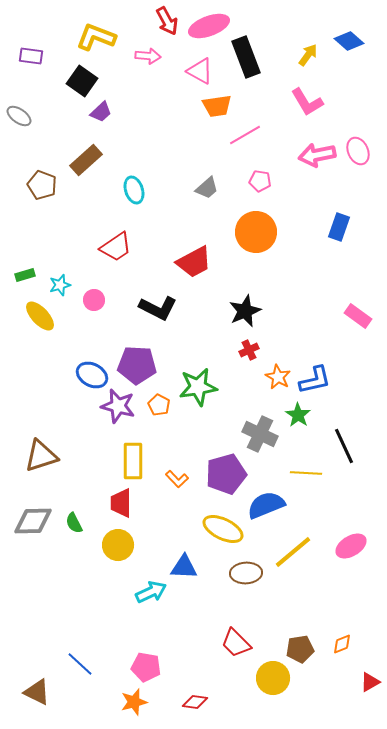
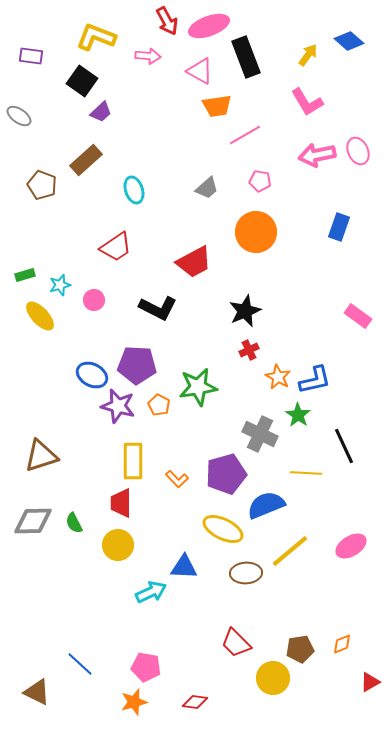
yellow line at (293, 552): moved 3 px left, 1 px up
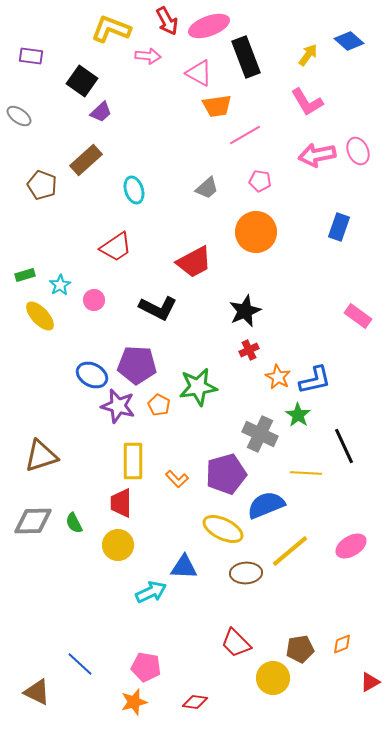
yellow L-shape at (96, 37): moved 15 px right, 8 px up
pink triangle at (200, 71): moved 1 px left, 2 px down
cyan star at (60, 285): rotated 15 degrees counterclockwise
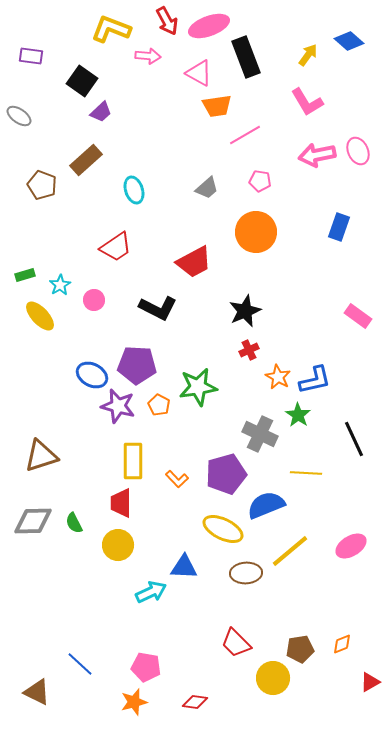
black line at (344, 446): moved 10 px right, 7 px up
